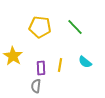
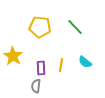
yellow line: moved 1 px right
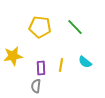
yellow star: rotated 30 degrees clockwise
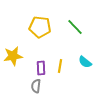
yellow line: moved 1 px left, 1 px down
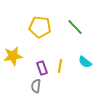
purple rectangle: moved 1 px right; rotated 16 degrees counterclockwise
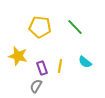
yellow star: moved 5 px right; rotated 24 degrees clockwise
gray semicircle: rotated 24 degrees clockwise
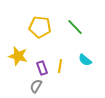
cyan semicircle: moved 2 px up
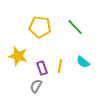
cyan semicircle: moved 2 px left, 2 px down
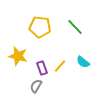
yellow line: rotated 32 degrees clockwise
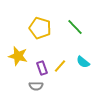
yellow pentagon: moved 1 px down; rotated 10 degrees clockwise
gray semicircle: rotated 120 degrees counterclockwise
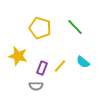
purple rectangle: rotated 40 degrees clockwise
